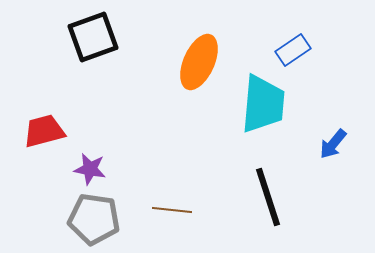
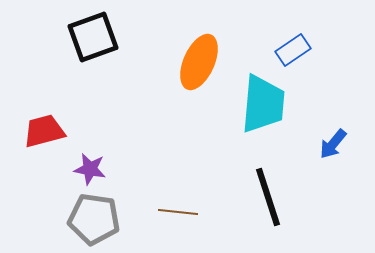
brown line: moved 6 px right, 2 px down
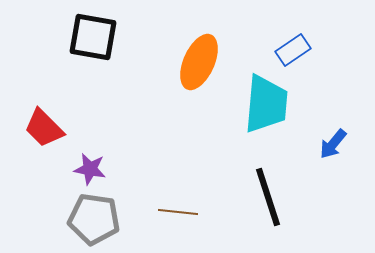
black square: rotated 30 degrees clockwise
cyan trapezoid: moved 3 px right
red trapezoid: moved 3 px up; rotated 120 degrees counterclockwise
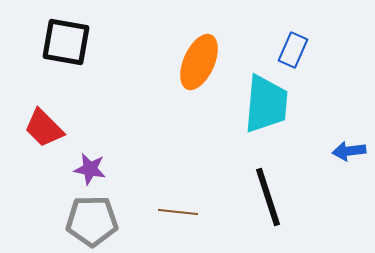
black square: moved 27 px left, 5 px down
blue rectangle: rotated 32 degrees counterclockwise
blue arrow: moved 16 px right, 7 px down; rotated 44 degrees clockwise
gray pentagon: moved 2 px left, 2 px down; rotated 9 degrees counterclockwise
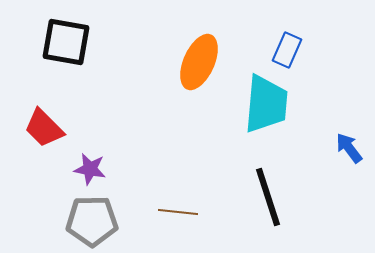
blue rectangle: moved 6 px left
blue arrow: moved 3 px up; rotated 60 degrees clockwise
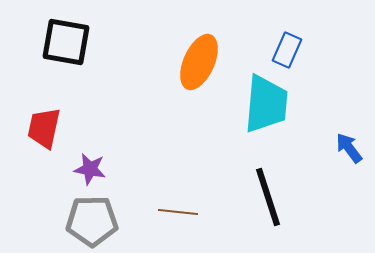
red trapezoid: rotated 57 degrees clockwise
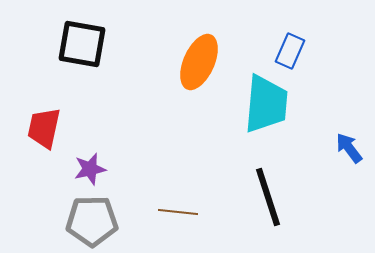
black square: moved 16 px right, 2 px down
blue rectangle: moved 3 px right, 1 px down
purple star: rotated 24 degrees counterclockwise
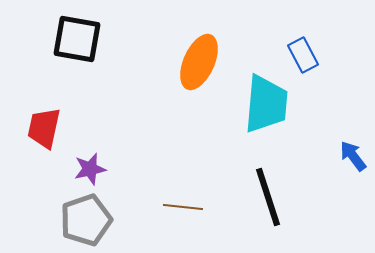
black square: moved 5 px left, 5 px up
blue rectangle: moved 13 px right, 4 px down; rotated 52 degrees counterclockwise
blue arrow: moved 4 px right, 8 px down
brown line: moved 5 px right, 5 px up
gray pentagon: moved 6 px left, 1 px up; rotated 18 degrees counterclockwise
